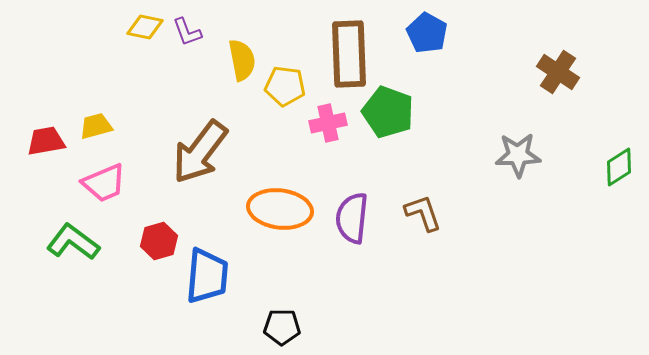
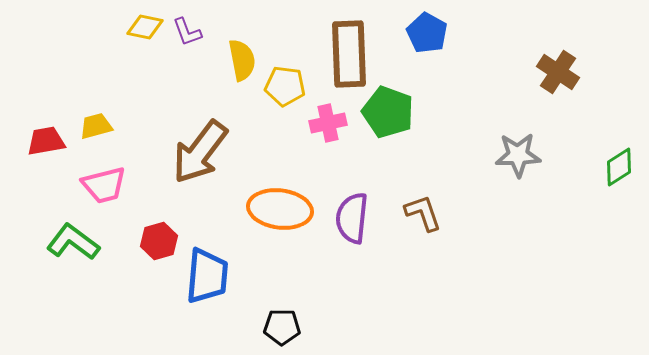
pink trapezoid: moved 2 px down; rotated 9 degrees clockwise
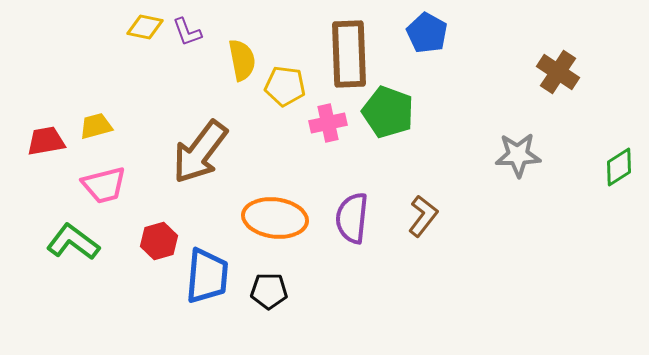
orange ellipse: moved 5 px left, 9 px down
brown L-shape: moved 3 px down; rotated 57 degrees clockwise
black pentagon: moved 13 px left, 36 px up
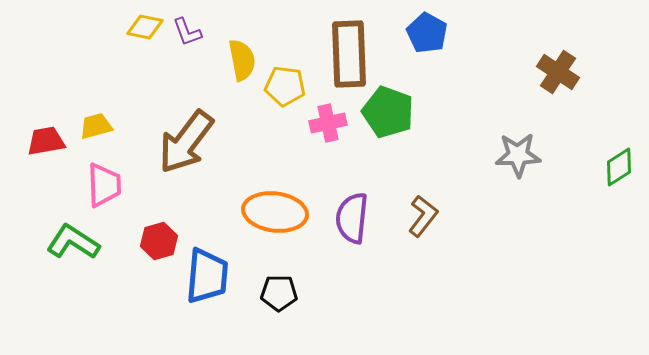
brown arrow: moved 14 px left, 10 px up
pink trapezoid: rotated 78 degrees counterclockwise
orange ellipse: moved 6 px up
green L-shape: rotated 4 degrees counterclockwise
black pentagon: moved 10 px right, 2 px down
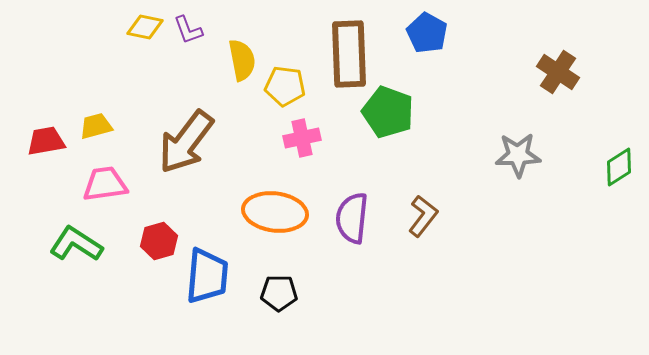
purple L-shape: moved 1 px right, 2 px up
pink cross: moved 26 px left, 15 px down
pink trapezoid: moved 1 px right, 1 px up; rotated 96 degrees counterclockwise
green L-shape: moved 3 px right, 2 px down
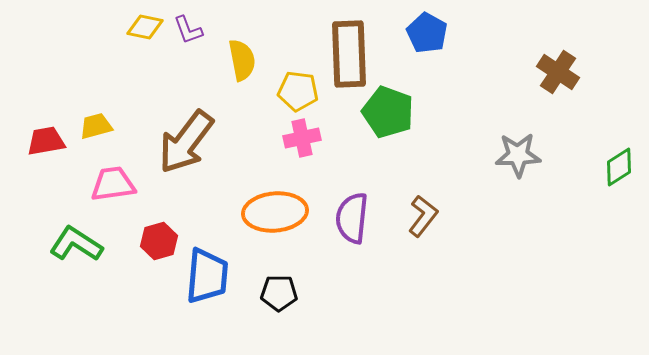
yellow pentagon: moved 13 px right, 5 px down
pink trapezoid: moved 8 px right
orange ellipse: rotated 12 degrees counterclockwise
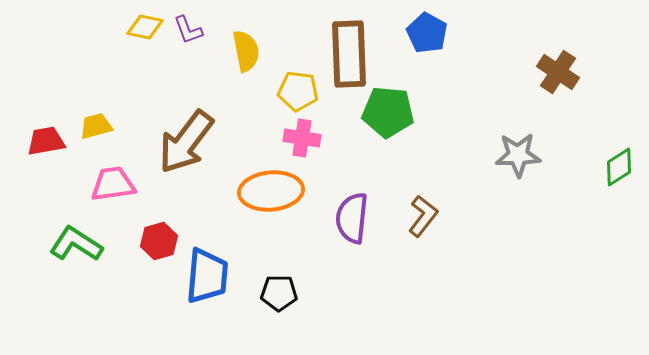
yellow semicircle: moved 4 px right, 9 px up
green pentagon: rotated 15 degrees counterclockwise
pink cross: rotated 21 degrees clockwise
orange ellipse: moved 4 px left, 21 px up
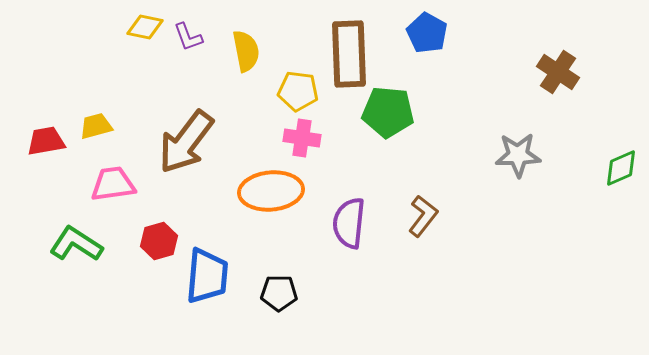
purple L-shape: moved 7 px down
green diamond: moved 2 px right, 1 px down; rotated 9 degrees clockwise
purple semicircle: moved 3 px left, 5 px down
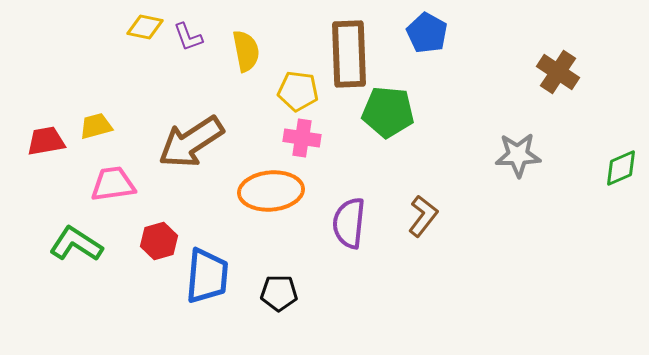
brown arrow: moved 5 px right; rotated 20 degrees clockwise
